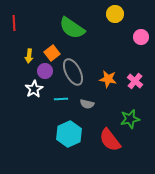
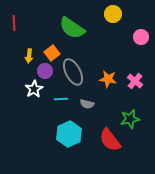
yellow circle: moved 2 px left
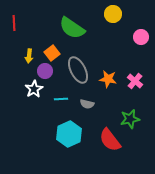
gray ellipse: moved 5 px right, 2 px up
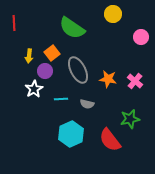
cyan hexagon: moved 2 px right
